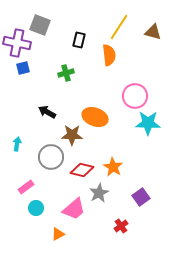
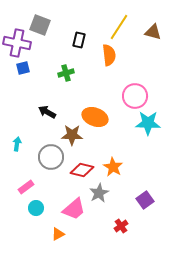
purple square: moved 4 px right, 3 px down
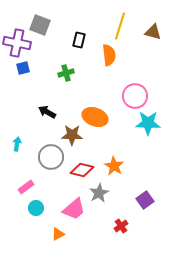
yellow line: moved 1 px right, 1 px up; rotated 16 degrees counterclockwise
orange star: moved 1 px right, 1 px up
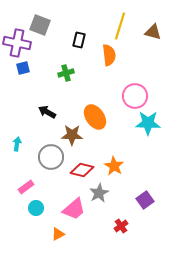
orange ellipse: rotated 35 degrees clockwise
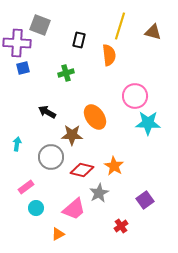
purple cross: rotated 8 degrees counterclockwise
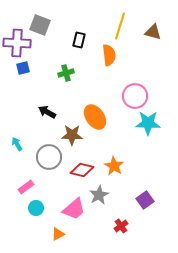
cyan arrow: rotated 40 degrees counterclockwise
gray circle: moved 2 px left
gray star: moved 2 px down
